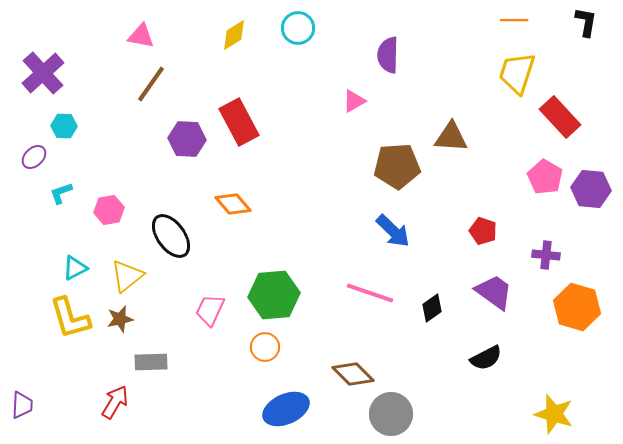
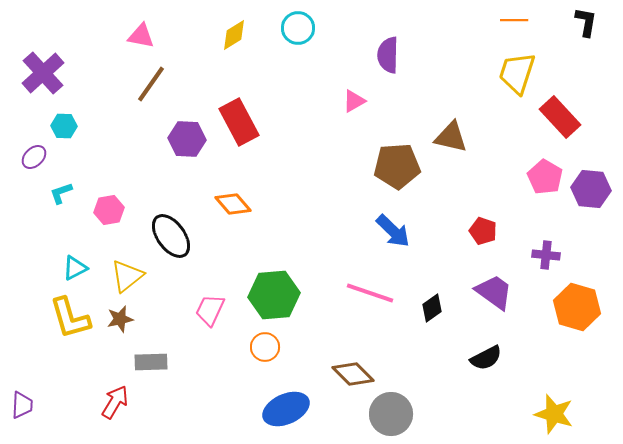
brown triangle at (451, 137): rotated 9 degrees clockwise
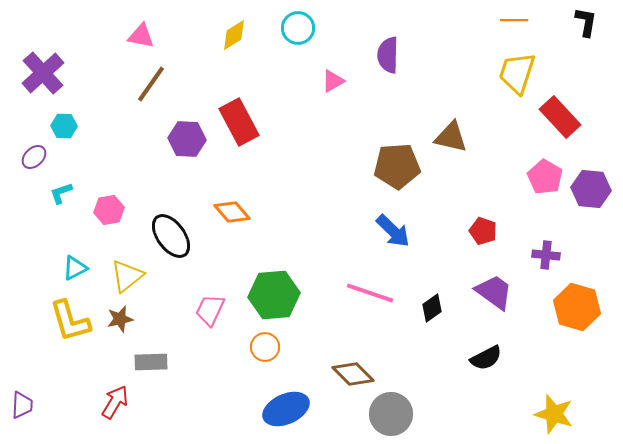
pink triangle at (354, 101): moved 21 px left, 20 px up
orange diamond at (233, 204): moved 1 px left, 8 px down
yellow L-shape at (70, 318): moved 3 px down
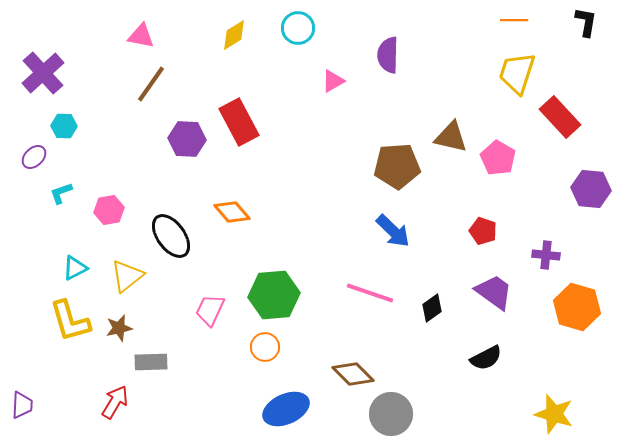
pink pentagon at (545, 177): moved 47 px left, 19 px up
brown star at (120, 319): moved 1 px left, 9 px down
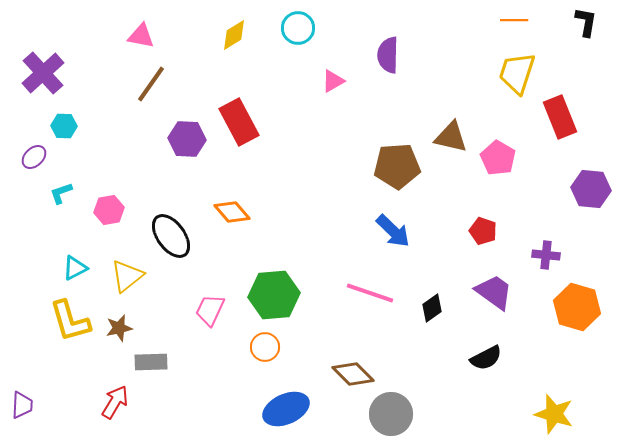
red rectangle at (560, 117): rotated 21 degrees clockwise
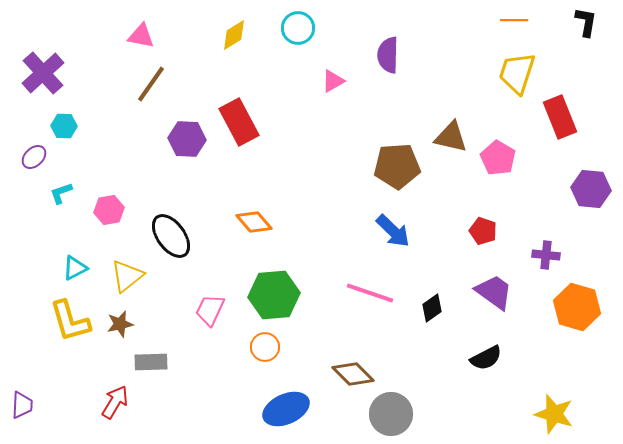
orange diamond at (232, 212): moved 22 px right, 10 px down
brown star at (119, 328): moved 1 px right, 4 px up
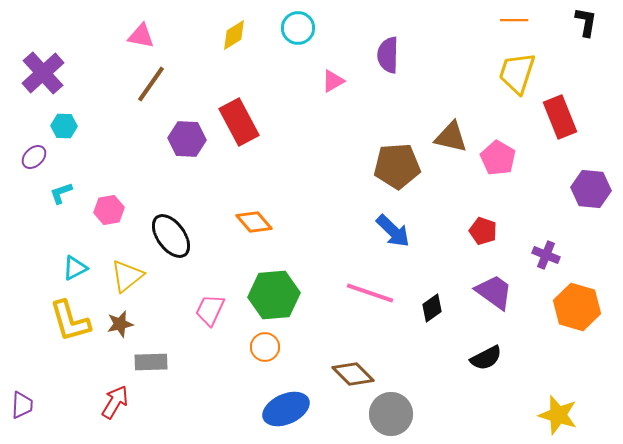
purple cross at (546, 255): rotated 16 degrees clockwise
yellow star at (554, 414): moved 4 px right, 1 px down
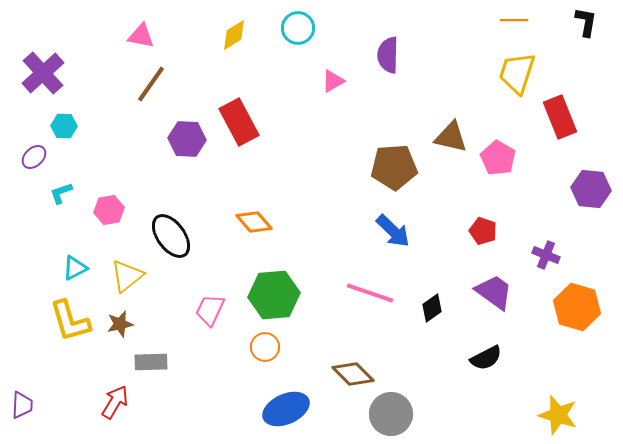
brown pentagon at (397, 166): moved 3 px left, 1 px down
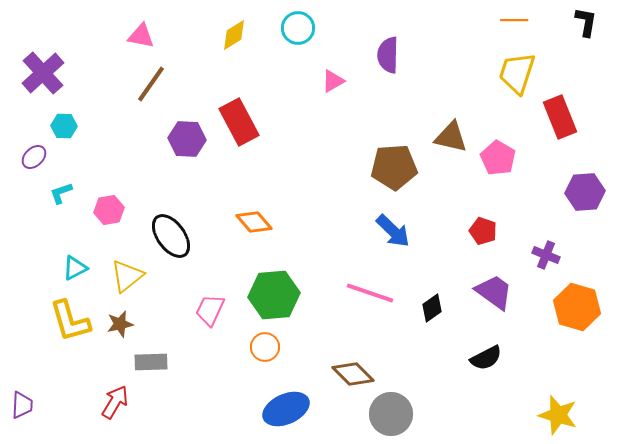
purple hexagon at (591, 189): moved 6 px left, 3 px down; rotated 9 degrees counterclockwise
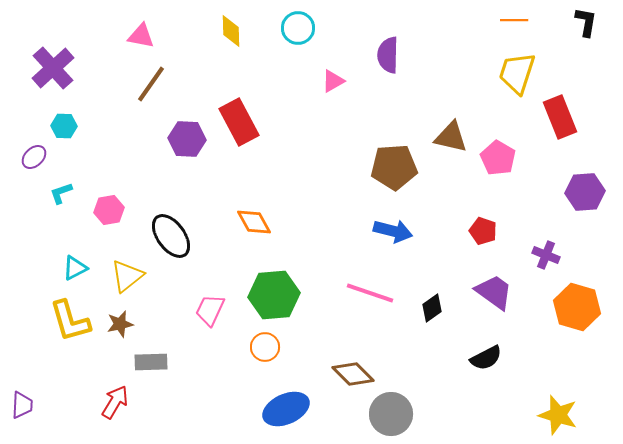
yellow diamond at (234, 35): moved 3 px left, 4 px up; rotated 60 degrees counterclockwise
purple cross at (43, 73): moved 10 px right, 5 px up
orange diamond at (254, 222): rotated 12 degrees clockwise
blue arrow at (393, 231): rotated 30 degrees counterclockwise
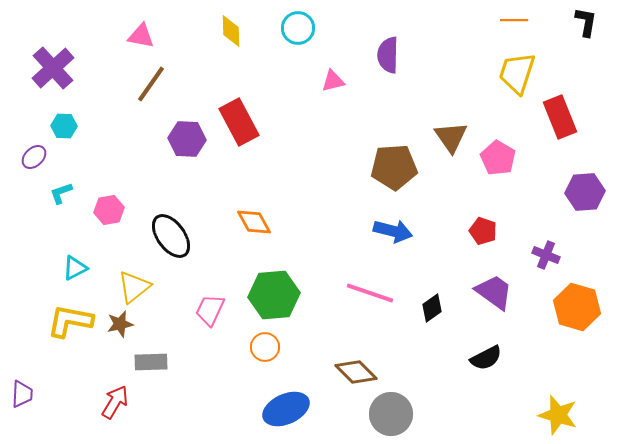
pink triangle at (333, 81): rotated 15 degrees clockwise
brown triangle at (451, 137): rotated 42 degrees clockwise
yellow triangle at (127, 276): moved 7 px right, 11 px down
yellow L-shape at (70, 321): rotated 117 degrees clockwise
brown diamond at (353, 374): moved 3 px right, 2 px up
purple trapezoid at (22, 405): moved 11 px up
